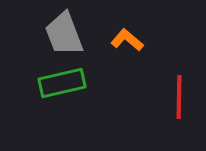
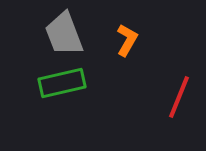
orange L-shape: rotated 80 degrees clockwise
red line: rotated 21 degrees clockwise
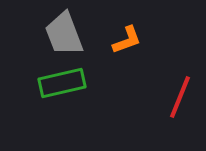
orange L-shape: rotated 40 degrees clockwise
red line: moved 1 px right
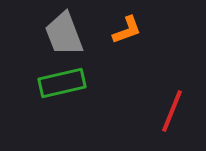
orange L-shape: moved 10 px up
red line: moved 8 px left, 14 px down
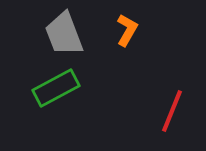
orange L-shape: rotated 40 degrees counterclockwise
green rectangle: moved 6 px left, 5 px down; rotated 15 degrees counterclockwise
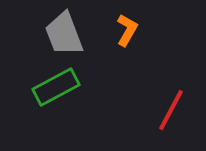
green rectangle: moved 1 px up
red line: moved 1 px left, 1 px up; rotated 6 degrees clockwise
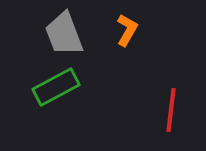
red line: rotated 21 degrees counterclockwise
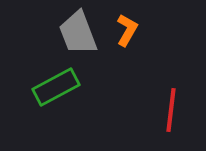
gray trapezoid: moved 14 px right, 1 px up
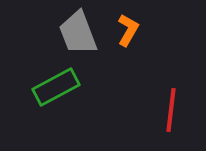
orange L-shape: moved 1 px right
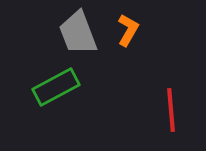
red line: rotated 12 degrees counterclockwise
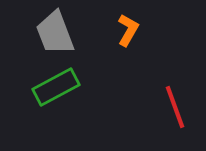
gray trapezoid: moved 23 px left
red line: moved 4 px right, 3 px up; rotated 15 degrees counterclockwise
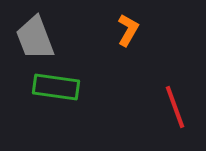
gray trapezoid: moved 20 px left, 5 px down
green rectangle: rotated 36 degrees clockwise
